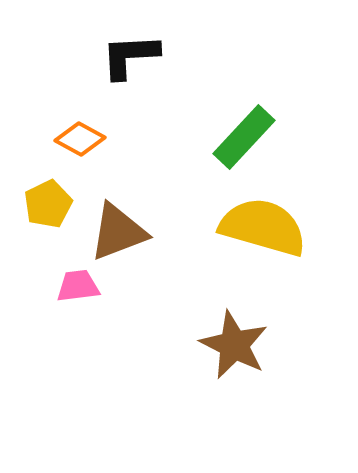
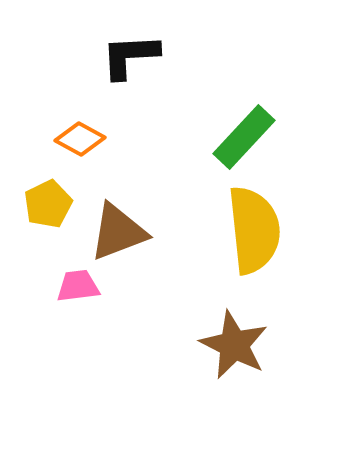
yellow semicircle: moved 9 px left, 3 px down; rotated 68 degrees clockwise
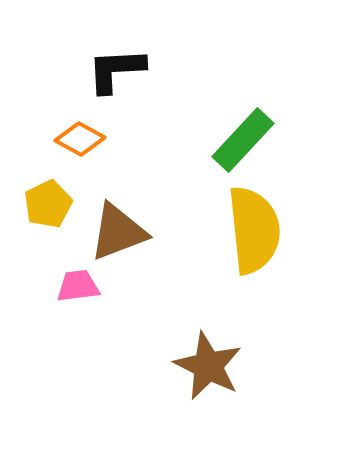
black L-shape: moved 14 px left, 14 px down
green rectangle: moved 1 px left, 3 px down
brown star: moved 26 px left, 21 px down
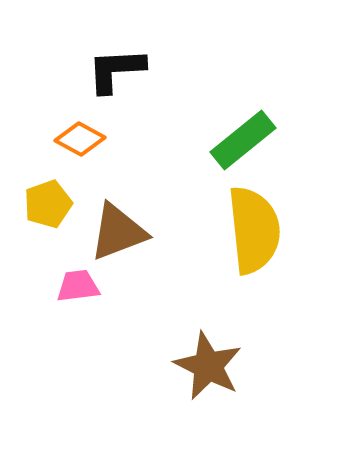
green rectangle: rotated 8 degrees clockwise
yellow pentagon: rotated 6 degrees clockwise
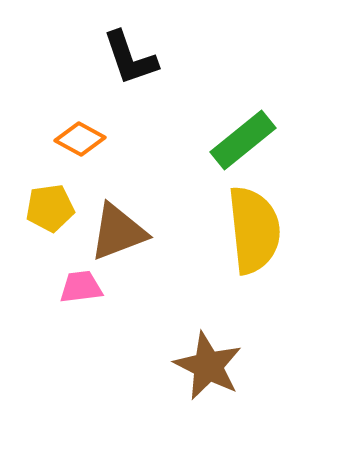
black L-shape: moved 14 px right, 12 px up; rotated 106 degrees counterclockwise
yellow pentagon: moved 2 px right, 4 px down; rotated 12 degrees clockwise
pink trapezoid: moved 3 px right, 1 px down
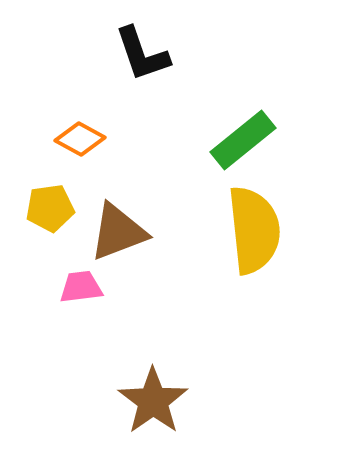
black L-shape: moved 12 px right, 4 px up
brown star: moved 55 px left, 35 px down; rotated 10 degrees clockwise
